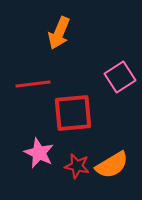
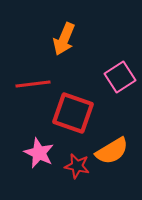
orange arrow: moved 5 px right, 6 px down
red square: rotated 24 degrees clockwise
orange semicircle: moved 14 px up
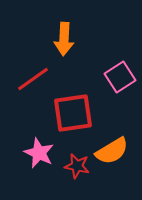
orange arrow: rotated 20 degrees counterclockwise
red line: moved 5 px up; rotated 28 degrees counterclockwise
red square: rotated 27 degrees counterclockwise
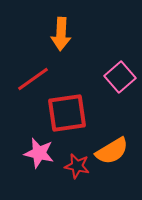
orange arrow: moved 3 px left, 5 px up
pink square: rotated 8 degrees counterclockwise
red square: moved 6 px left
pink star: rotated 12 degrees counterclockwise
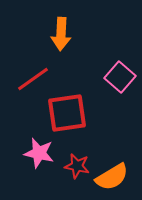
pink square: rotated 8 degrees counterclockwise
orange semicircle: moved 26 px down
